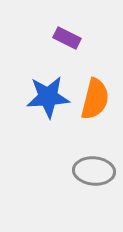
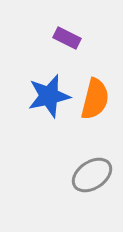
blue star: moved 1 px right, 1 px up; rotated 9 degrees counterclockwise
gray ellipse: moved 2 px left, 4 px down; rotated 39 degrees counterclockwise
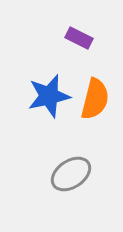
purple rectangle: moved 12 px right
gray ellipse: moved 21 px left, 1 px up
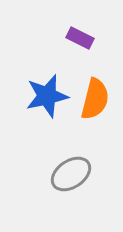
purple rectangle: moved 1 px right
blue star: moved 2 px left
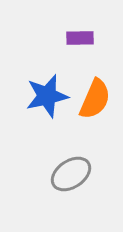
purple rectangle: rotated 28 degrees counterclockwise
orange semicircle: rotated 9 degrees clockwise
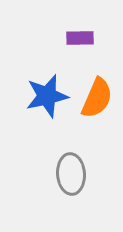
orange semicircle: moved 2 px right, 1 px up
gray ellipse: rotated 60 degrees counterclockwise
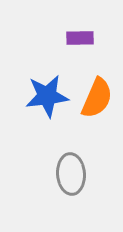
blue star: rotated 6 degrees clockwise
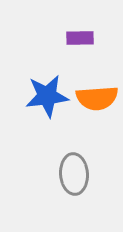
orange semicircle: rotated 63 degrees clockwise
gray ellipse: moved 3 px right
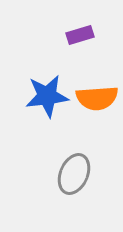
purple rectangle: moved 3 px up; rotated 16 degrees counterclockwise
gray ellipse: rotated 27 degrees clockwise
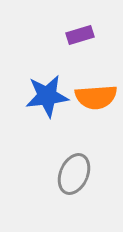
orange semicircle: moved 1 px left, 1 px up
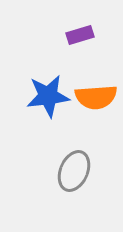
blue star: moved 1 px right
gray ellipse: moved 3 px up
